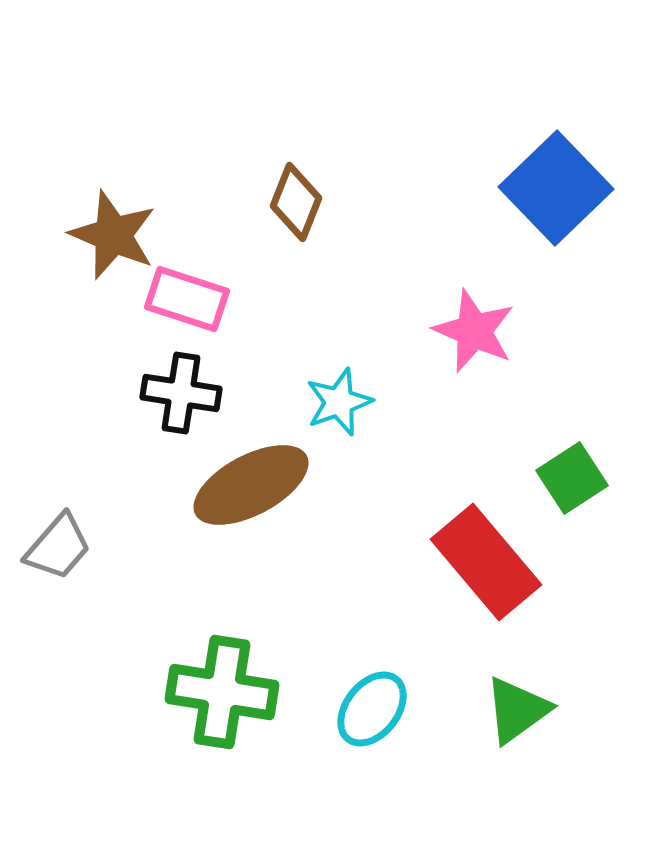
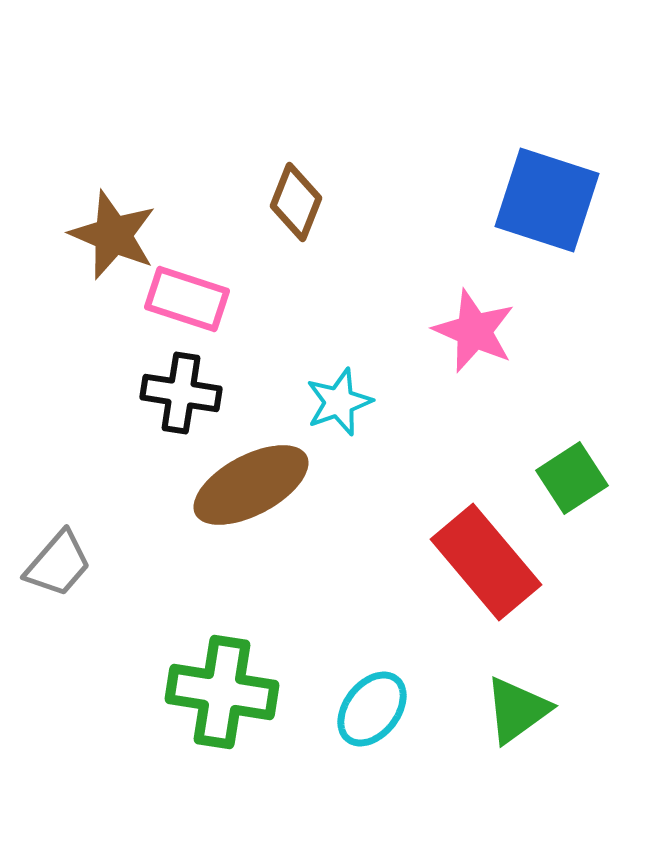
blue square: moved 9 px left, 12 px down; rotated 28 degrees counterclockwise
gray trapezoid: moved 17 px down
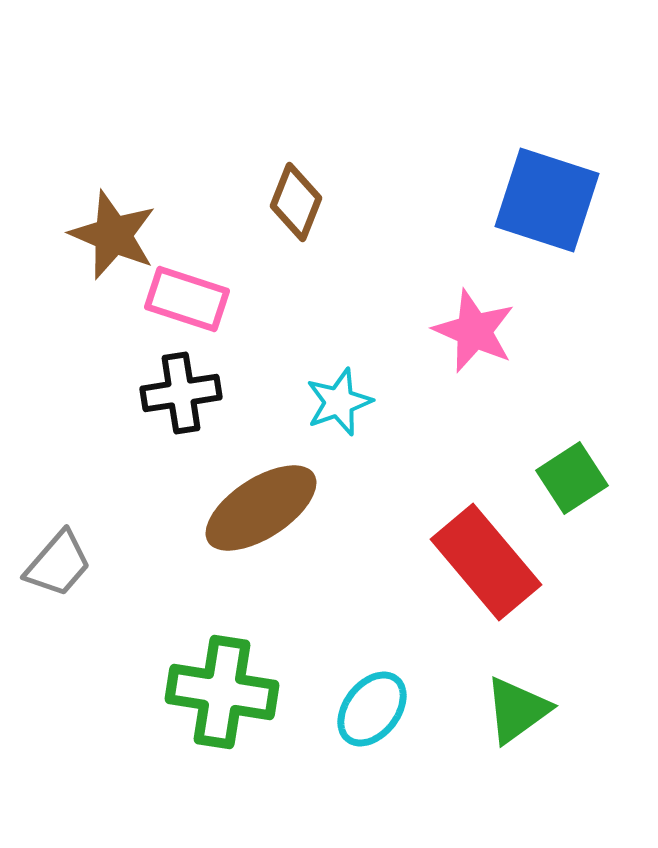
black cross: rotated 18 degrees counterclockwise
brown ellipse: moved 10 px right, 23 px down; rotated 5 degrees counterclockwise
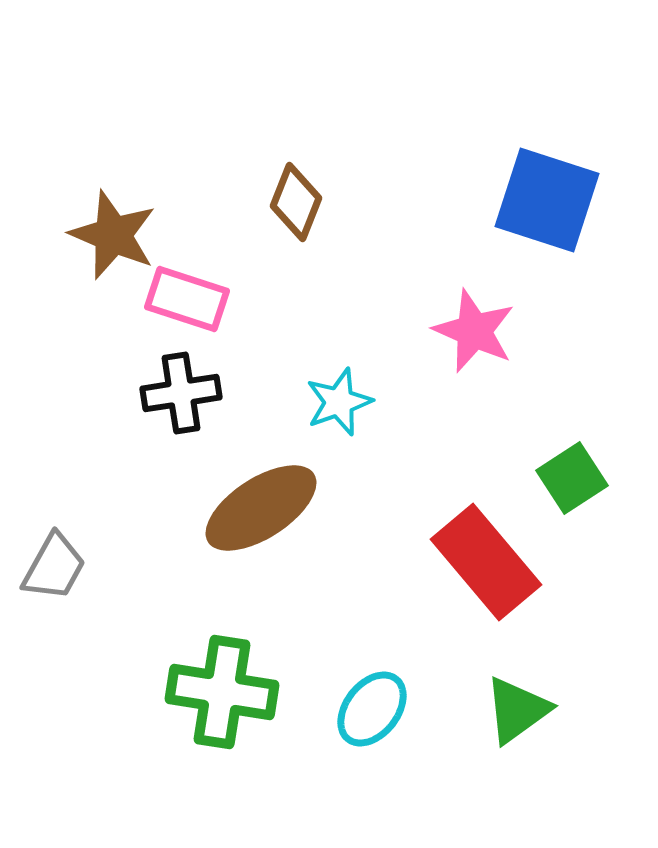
gray trapezoid: moved 4 px left, 3 px down; rotated 12 degrees counterclockwise
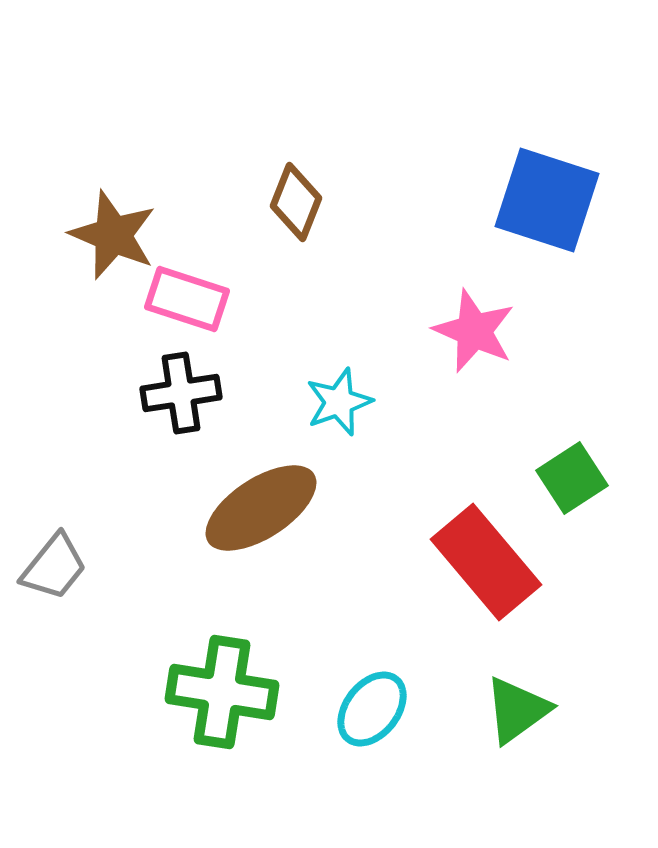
gray trapezoid: rotated 10 degrees clockwise
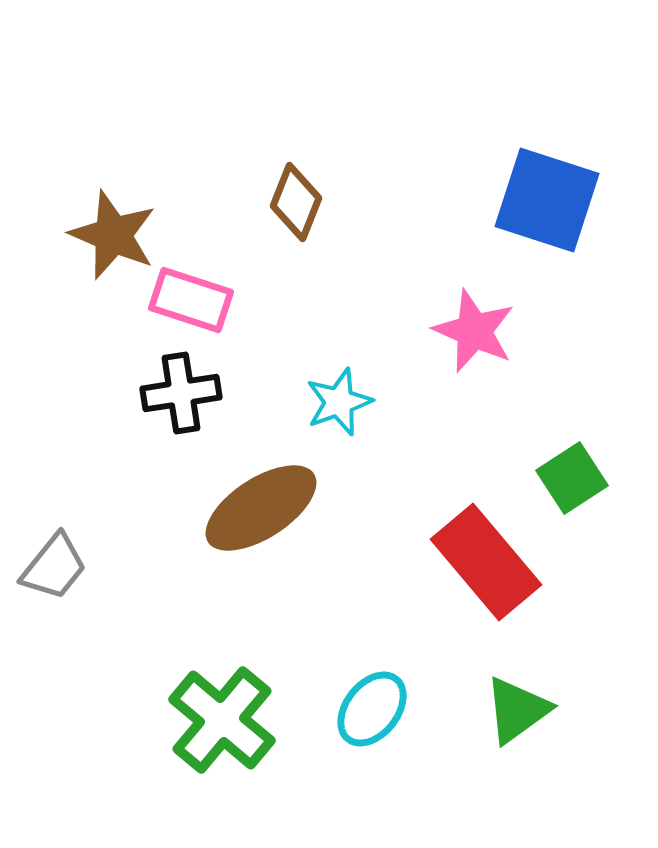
pink rectangle: moved 4 px right, 1 px down
green cross: moved 28 px down; rotated 31 degrees clockwise
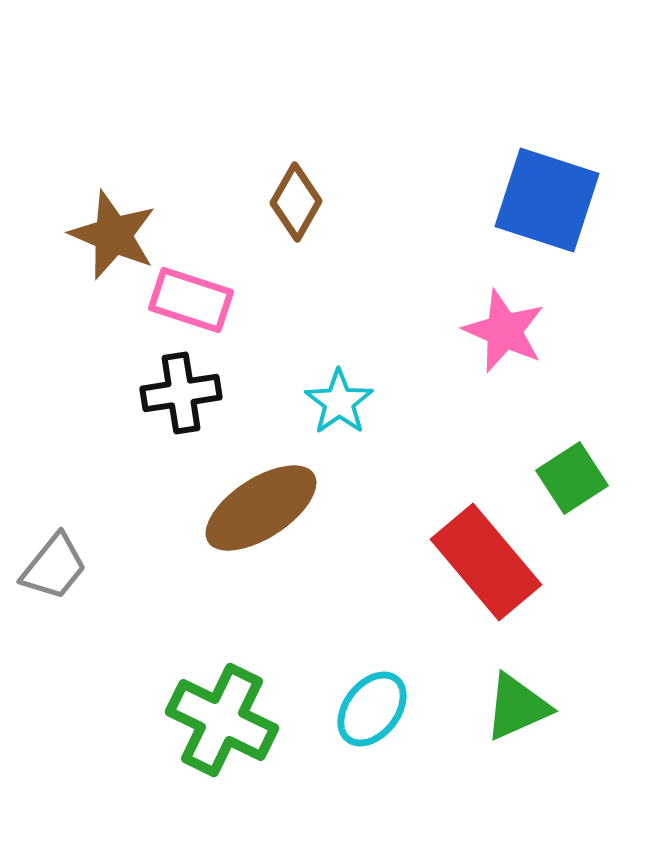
brown diamond: rotated 8 degrees clockwise
pink star: moved 30 px right
cyan star: rotated 16 degrees counterclockwise
green triangle: moved 3 px up; rotated 12 degrees clockwise
green cross: rotated 14 degrees counterclockwise
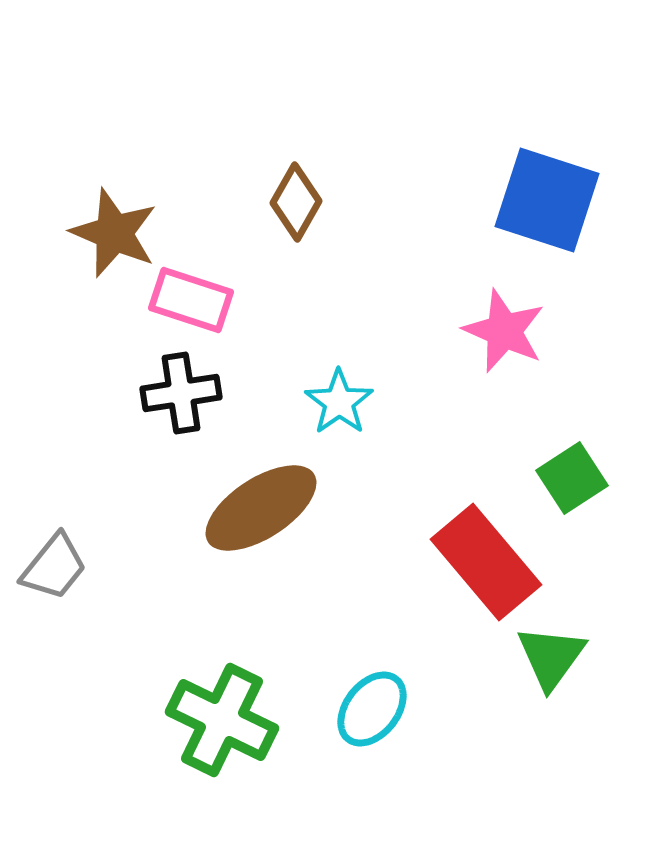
brown star: moved 1 px right, 2 px up
green triangle: moved 34 px right, 50 px up; rotated 30 degrees counterclockwise
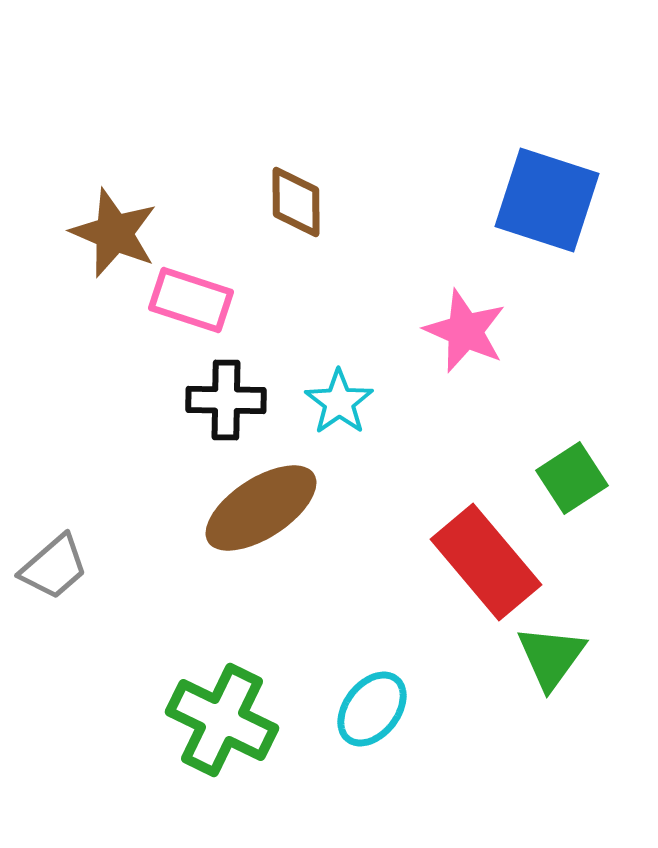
brown diamond: rotated 30 degrees counterclockwise
pink star: moved 39 px left
black cross: moved 45 px right, 7 px down; rotated 10 degrees clockwise
gray trapezoid: rotated 10 degrees clockwise
